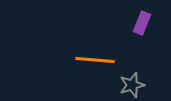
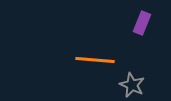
gray star: rotated 30 degrees counterclockwise
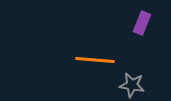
gray star: rotated 15 degrees counterclockwise
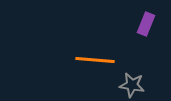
purple rectangle: moved 4 px right, 1 px down
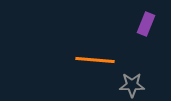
gray star: rotated 10 degrees counterclockwise
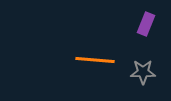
gray star: moved 11 px right, 13 px up
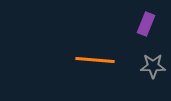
gray star: moved 10 px right, 6 px up
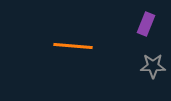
orange line: moved 22 px left, 14 px up
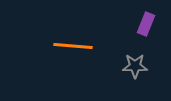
gray star: moved 18 px left
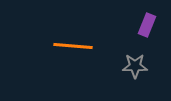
purple rectangle: moved 1 px right, 1 px down
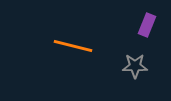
orange line: rotated 9 degrees clockwise
